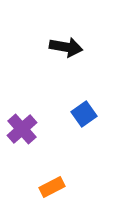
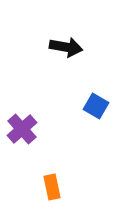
blue square: moved 12 px right, 8 px up; rotated 25 degrees counterclockwise
orange rectangle: rotated 75 degrees counterclockwise
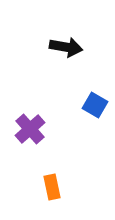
blue square: moved 1 px left, 1 px up
purple cross: moved 8 px right
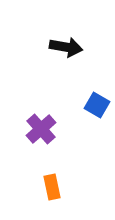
blue square: moved 2 px right
purple cross: moved 11 px right
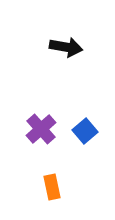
blue square: moved 12 px left, 26 px down; rotated 20 degrees clockwise
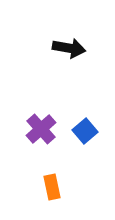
black arrow: moved 3 px right, 1 px down
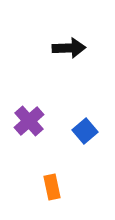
black arrow: rotated 12 degrees counterclockwise
purple cross: moved 12 px left, 8 px up
